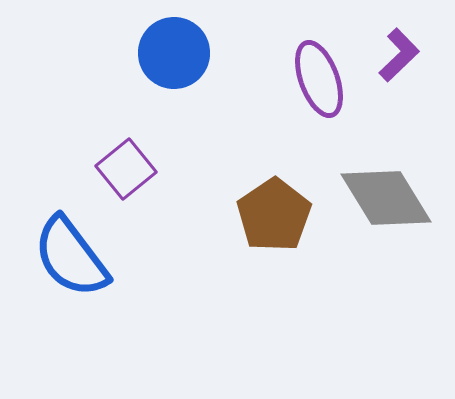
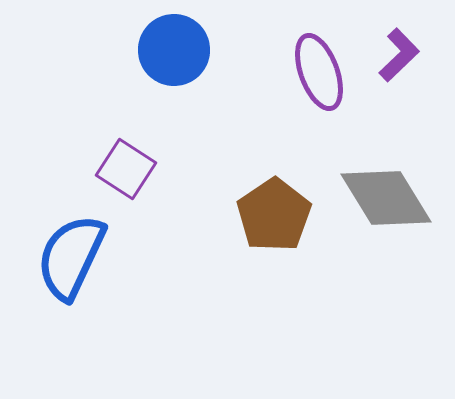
blue circle: moved 3 px up
purple ellipse: moved 7 px up
purple square: rotated 18 degrees counterclockwise
blue semicircle: rotated 62 degrees clockwise
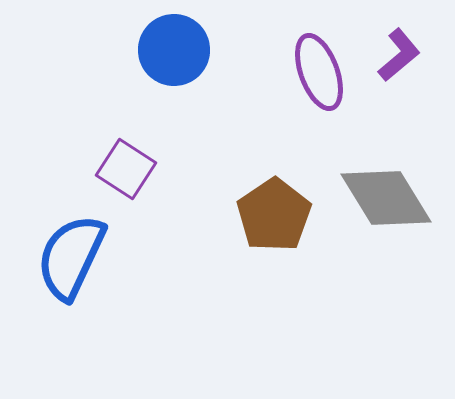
purple L-shape: rotated 4 degrees clockwise
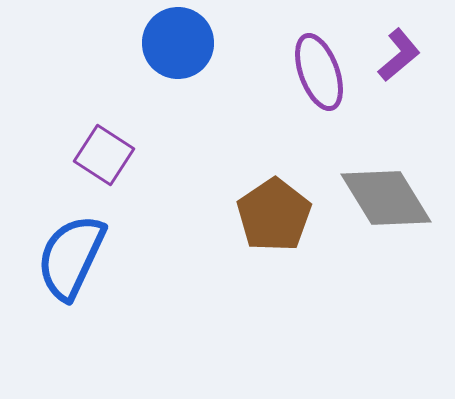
blue circle: moved 4 px right, 7 px up
purple square: moved 22 px left, 14 px up
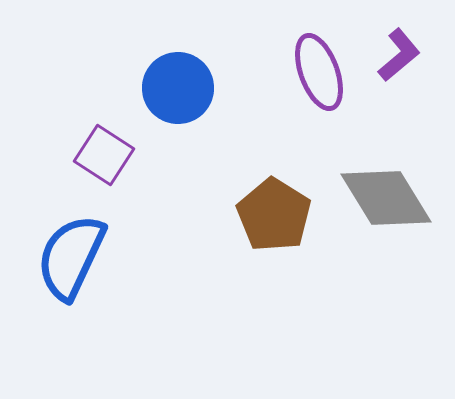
blue circle: moved 45 px down
brown pentagon: rotated 6 degrees counterclockwise
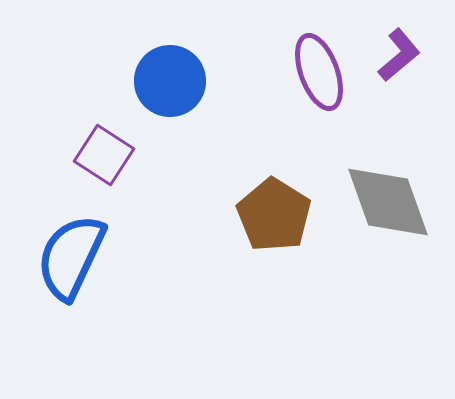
blue circle: moved 8 px left, 7 px up
gray diamond: moved 2 px right, 4 px down; rotated 12 degrees clockwise
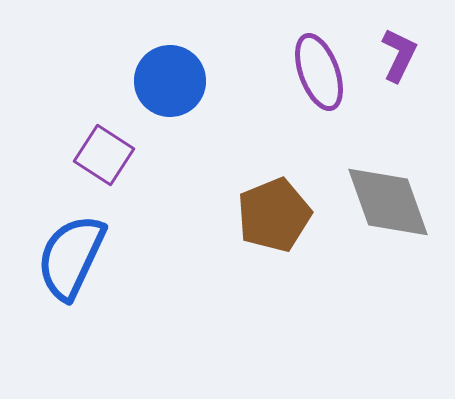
purple L-shape: rotated 24 degrees counterclockwise
brown pentagon: rotated 18 degrees clockwise
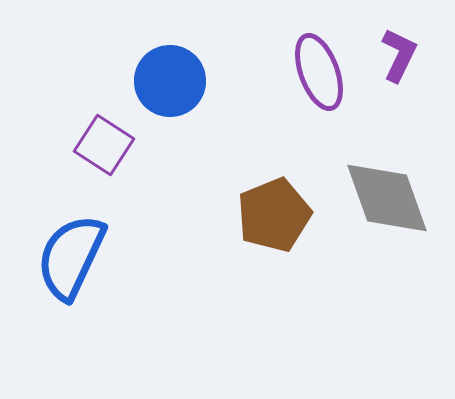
purple square: moved 10 px up
gray diamond: moved 1 px left, 4 px up
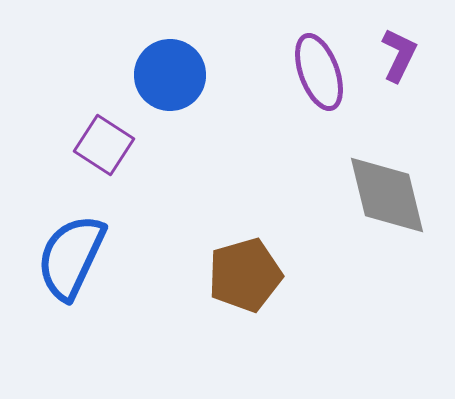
blue circle: moved 6 px up
gray diamond: moved 3 px up; rotated 6 degrees clockwise
brown pentagon: moved 29 px left, 60 px down; rotated 6 degrees clockwise
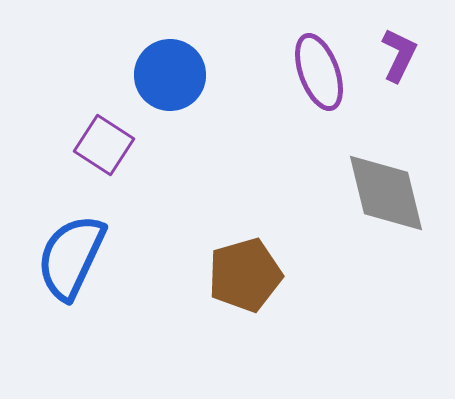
gray diamond: moved 1 px left, 2 px up
